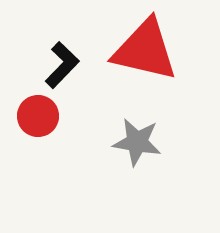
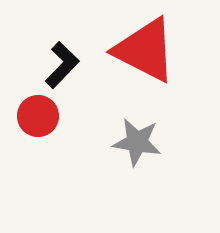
red triangle: rotated 14 degrees clockwise
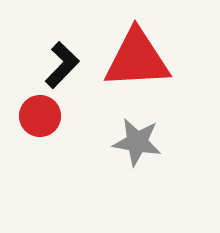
red triangle: moved 8 px left, 9 px down; rotated 30 degrees counterclockwise
red circle: moved 2 px right
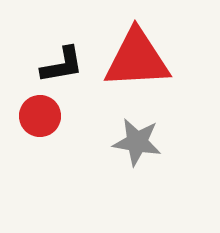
black L-shape: rotated 36 degrees clockwise
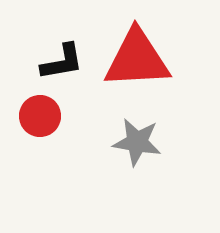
black L-shape: moved 3 px up
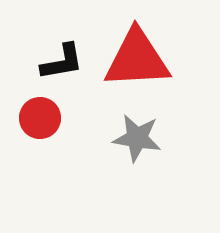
red circle: moved 2 px down
gray star: moved 4 px up
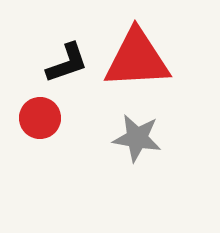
black L-shape: moved 5 px right, 1 px down; rotated 9 degrees counterclockwise
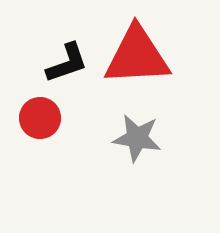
red triangle: moved 3 px up
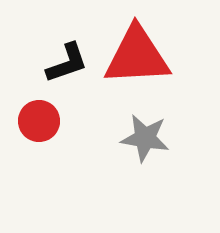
red circle: moved 1 px left, 3 px down
gray star: moved 8 px right
